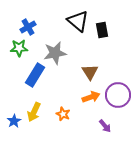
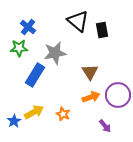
blue cross: rotated 21 degrees counterclockwise
yellow arrow: rotated 144 degrees counterclockwise
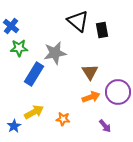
blue cross: moved 17 px left, 1 px up
blue rectangle: moved 1 px left, 1 px up
purple circle: moved 3 px up
orange star: moved 5 px down; rotated 16 degrees counterclockwise
blue star: moved 5 px down
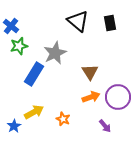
black rectangle: moved 8 px right, 7 px up
green star: moved 2 px up; rotated 12 degrees counterclockwise
gray star: rotated 15 degrees counterclockwise
purple circle: moved 5 px down
orange star: rotated 16 degrees clockwise
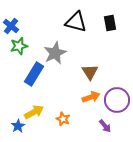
black triangle: moved 2 px left, 1 px down; rotated 25 degrees counterclockwise
purple circle: moved 1 px left, 3 px down
blue star: moved 4 px right
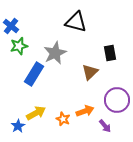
black rectangle: moved 30 px down
brown triangle: rotated 18 degrees clockwise
orange arrow: moved 6 px left, 14 px down
yellow arrow: moved 2 px right, 1 px down
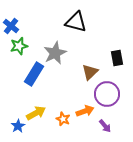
black rectangle: moved 7 px right, 5 px down
purple circle: moved 10 px left, 6 px up
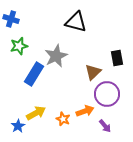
blue cross: moved 7 px up; rotated 21 degrees counterclockwise
gray star: moved 1 px right, 3 px down
brown triangle: moved 3 px right
